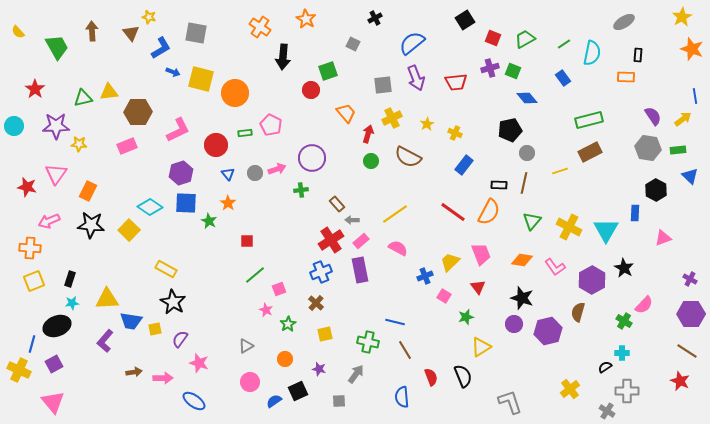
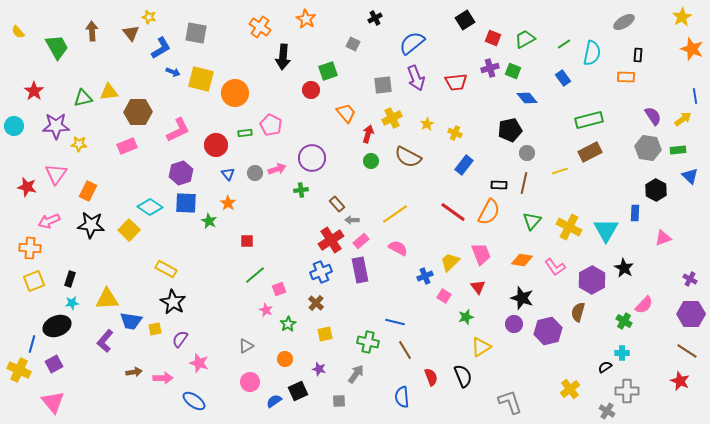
red star at (35, 89): moved 1 px left, 2 px down
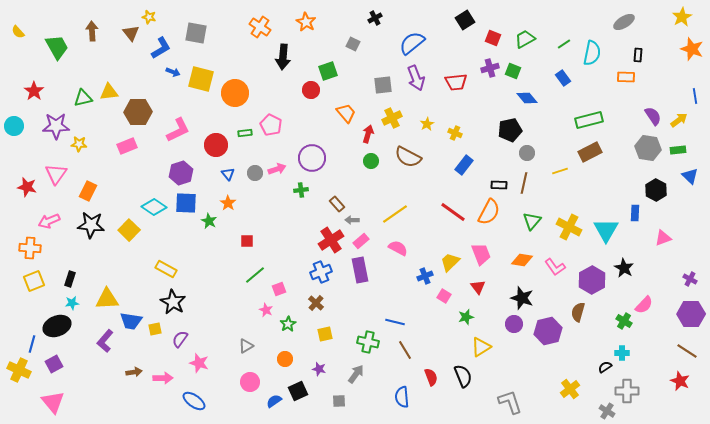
orange star at (306, 19): moved 3 px down
yellow arrow at (683, 119): moved 4 px left, 1 px down
cyan diamond at (150, 207): moved 4 px right
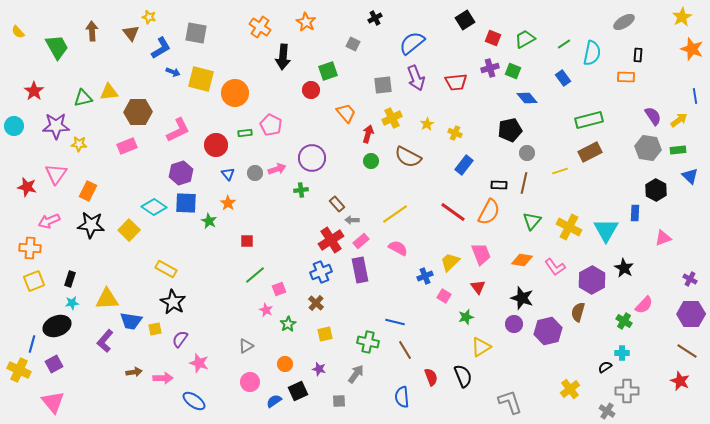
orange circle at (285, 359): moved 5 px down
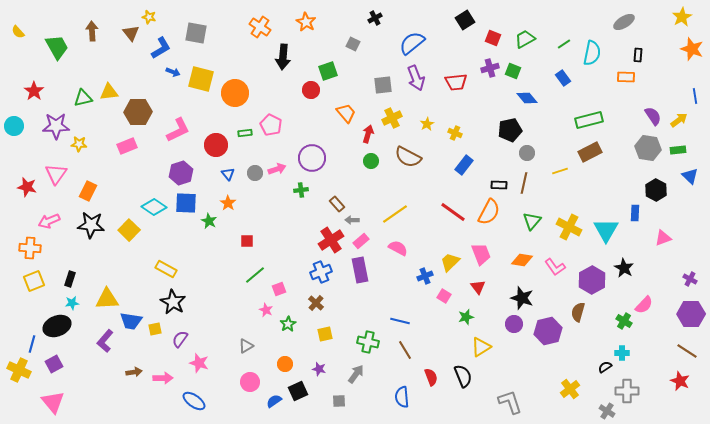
blue line at (395, 322): moved 5 px right, 1 px up
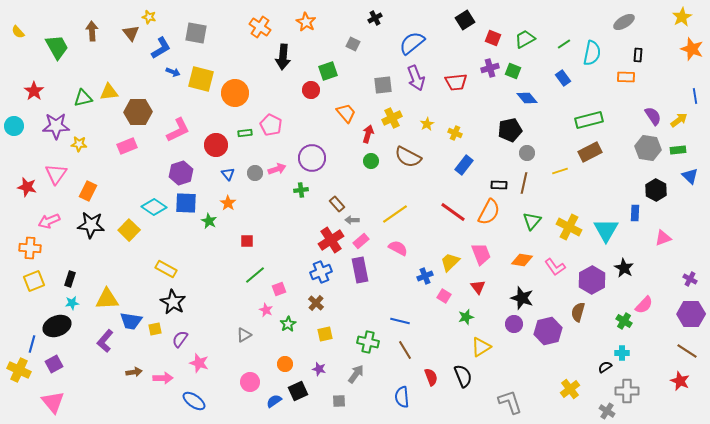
gray triangle at (246, 346): moved 2 px left, 11 px up
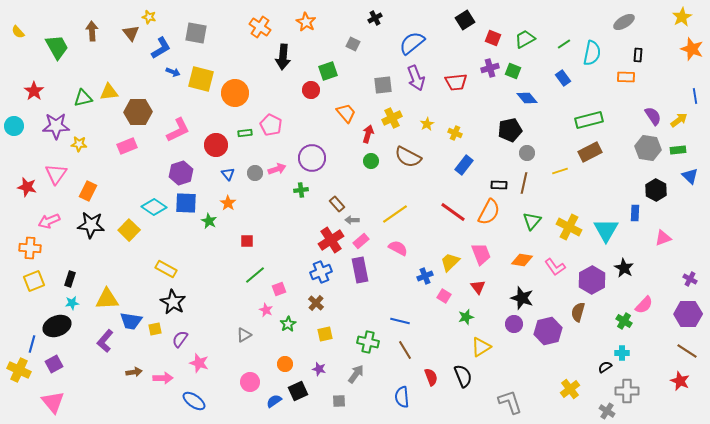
purple hexagon at (691, 314): moved 3 px left
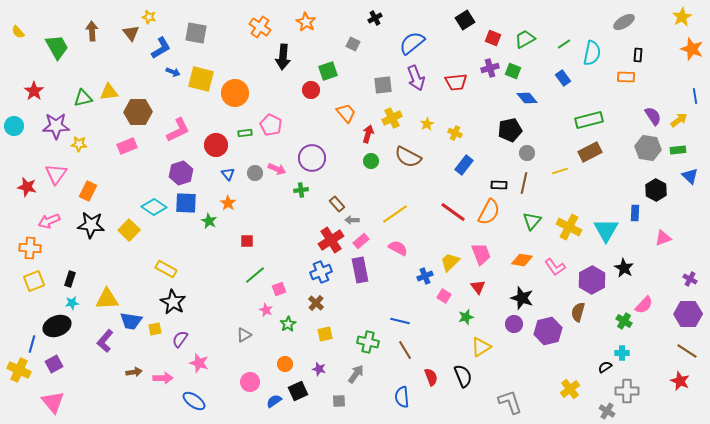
pink arrow at (277, 169): rotated 42 degrees clockwise
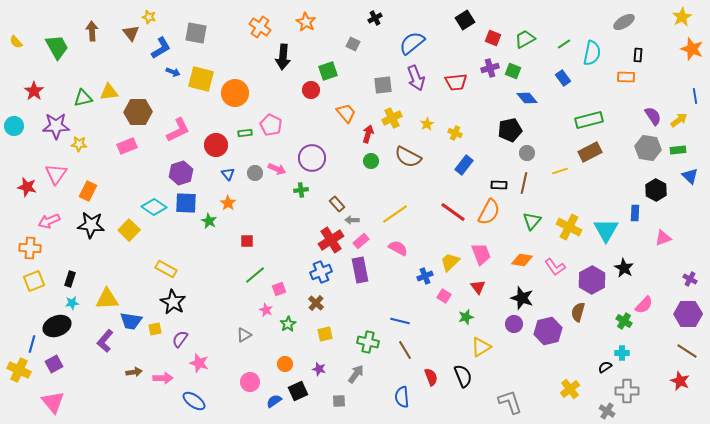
yellow semicircle at (18, 32): moved 2 px left, 10 px down
